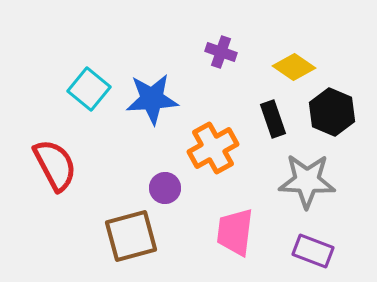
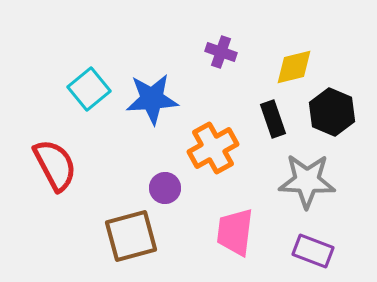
yellow diamond: rotated 48 degrees counterclockwise
cyan square: rotated 12 degrees clockwise
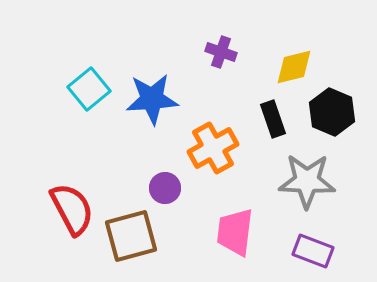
red semicircle: moved 17 px right, 44 px down
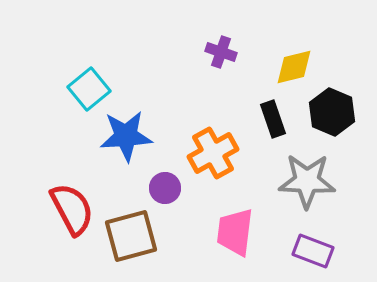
blue star: moved 26 px left, 37 px down
orange cross: moved 5 px down
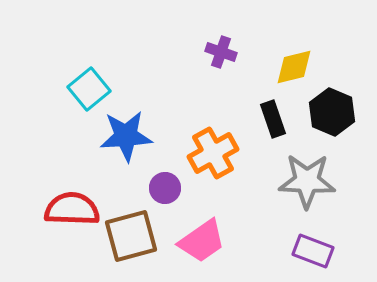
red semicircle: rotated 60 degrees counterclockwise
pink trapezoid: moved 33 px left, 9 px down; rotated 132 degrees counterclockwise
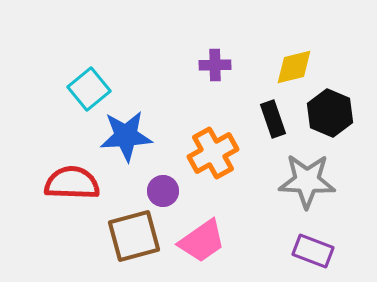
purple cross: moved 6 px left, 13 px down; rotated 20 degrees counterclockwise
black hexagon: moved 2 px left, 1 px down
purple circle: moved 2 px left, 3 px down
red semicircle: moved 26 px up
brown square: moved 3 px right
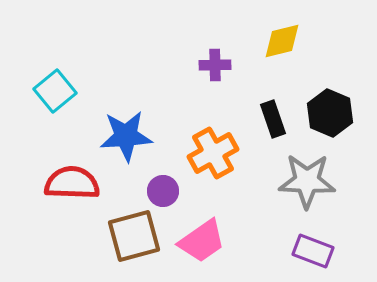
yellow diamond: moved 12 px left, 26 px up
cyan square: moved 34 px left, 2 px down
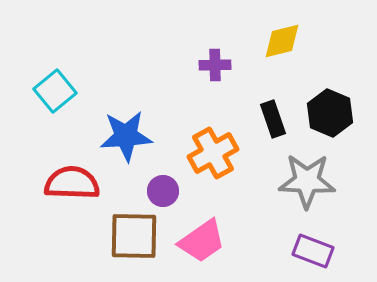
brown square: rotated 16 degrees clockwise
